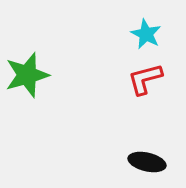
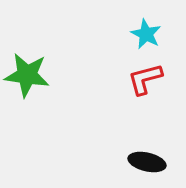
green star: rotated 24 degrees clockwise
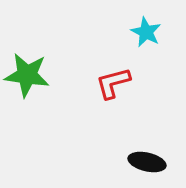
cyan star: moved 2 px up
red L-shape: moved 32 px left, 4 px down
